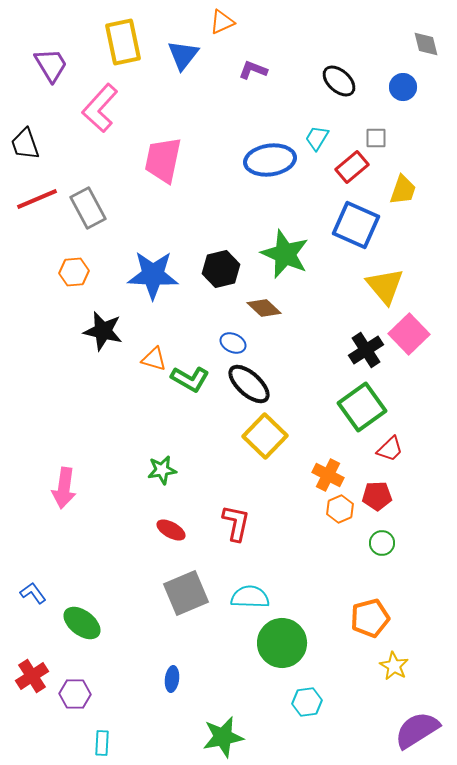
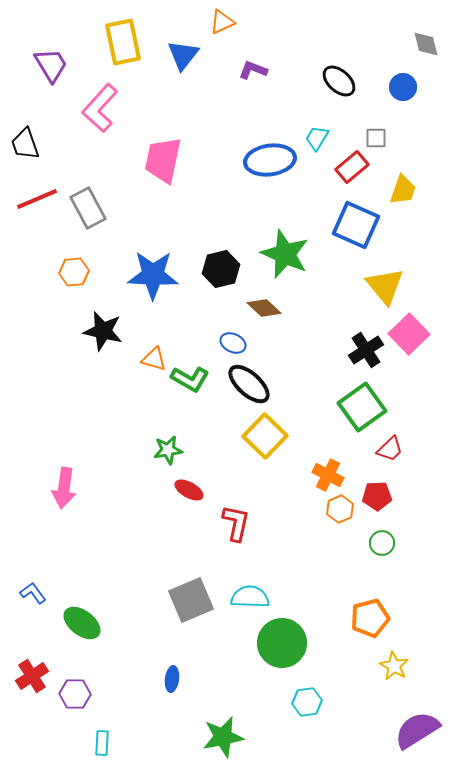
green star at (162, 470): moved 6 px right, 20 px up
red ellipse at (171, 530): moved 18 px right, 40 px up
gray square at (186, 593): moved 5 px right, 7 px down
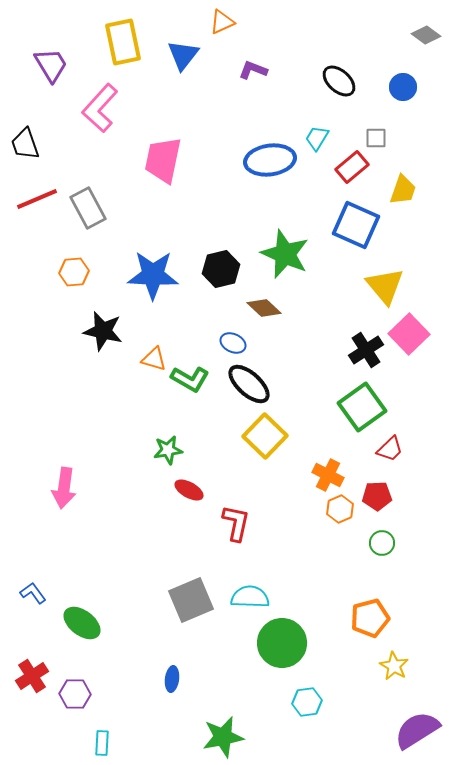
gray diamond at (426, 44): moved 9 px up; rotated 40 degrees counterclockwise
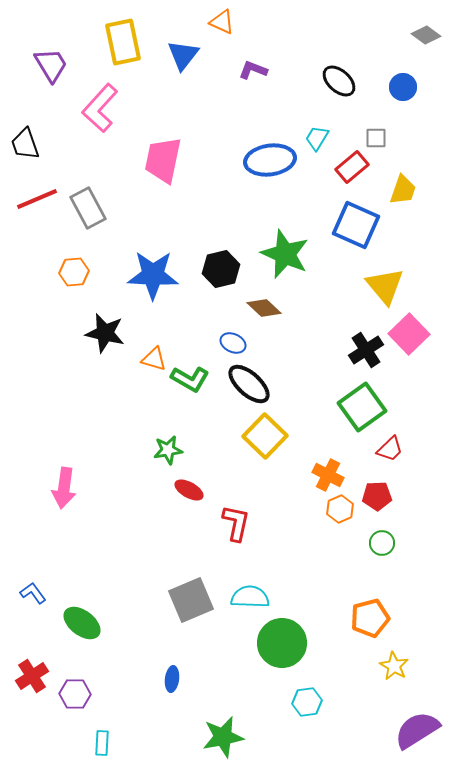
orange triangle at (222, 22): rotated 48 degrees clockwise
black star at (103, 331): moved 2 px right, 2 px down
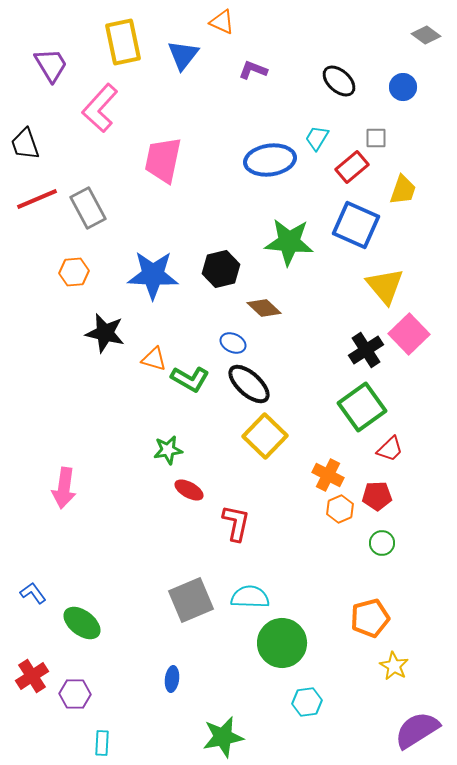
green star at (285, 254): moved 4 px right, 12 px up; rotated 18 degrees counterclockwise
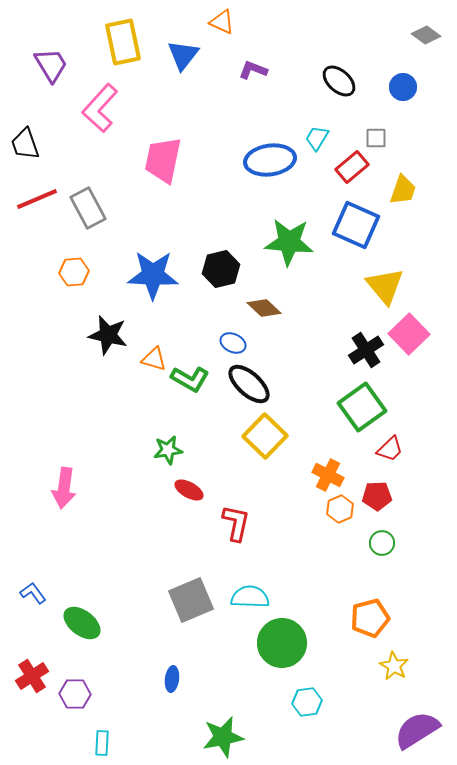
black star at (105, 333): moved 3 px right, 2 px down
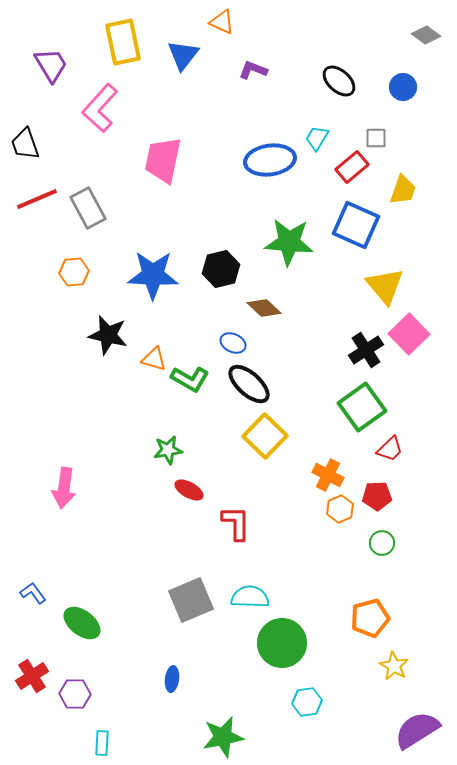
red L-shape at (236, 523): rotated 12 degrees counterclockwise
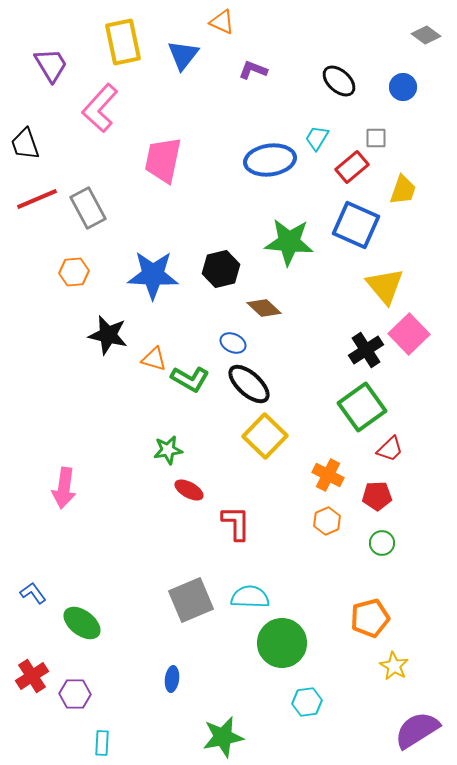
orange hexagon at (340, 509): moved 13 px left, 12 px down
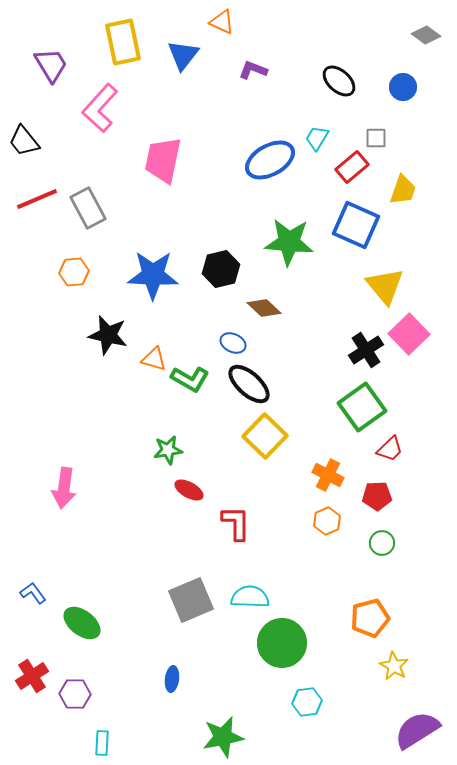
black trapezoid at (25, 144): moved 1 px left, 3 px up; rotated 20 degrees counterclockwise
blue ellipse at (270, 160): rotated 21 degrees counterclockwise
